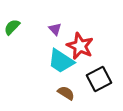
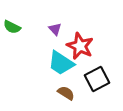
green semicircle: rotated 108 degrees counterclockwise
cyan trapezoid: moved 2 px down
black square: moved 2 px left
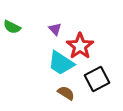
red star: rotated 12 degrees clockwise
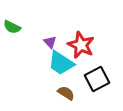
purple triangle: moved 5 px left, 13 px down
red star: moved 1 px right, 1 px up; rotated 12 degrees counterclockwise
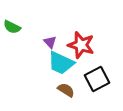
red star: rotated 8 degrees counterclockwise
cyan trapezoid: rotated 8 degrees counterclockwise
brown semicircle: moved 3 px up
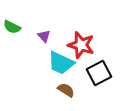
purple triangle: moved 6 px left, 6 px up
black square: moved 2 px right, 6 px up
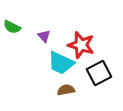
brown semicircle: rotated 42 degrees counterclockwise
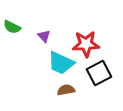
red star: moved 5 px right, 1 px up; rotated 20 degrees counterclockwise
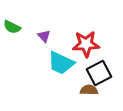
brown semicircle: moved 23 px right; rotated 12 degrees clockwise
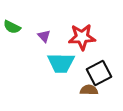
red star: moved 4 px left, 7 px up
cyan trapezoid: rotated 24 degrees counterclockwise
